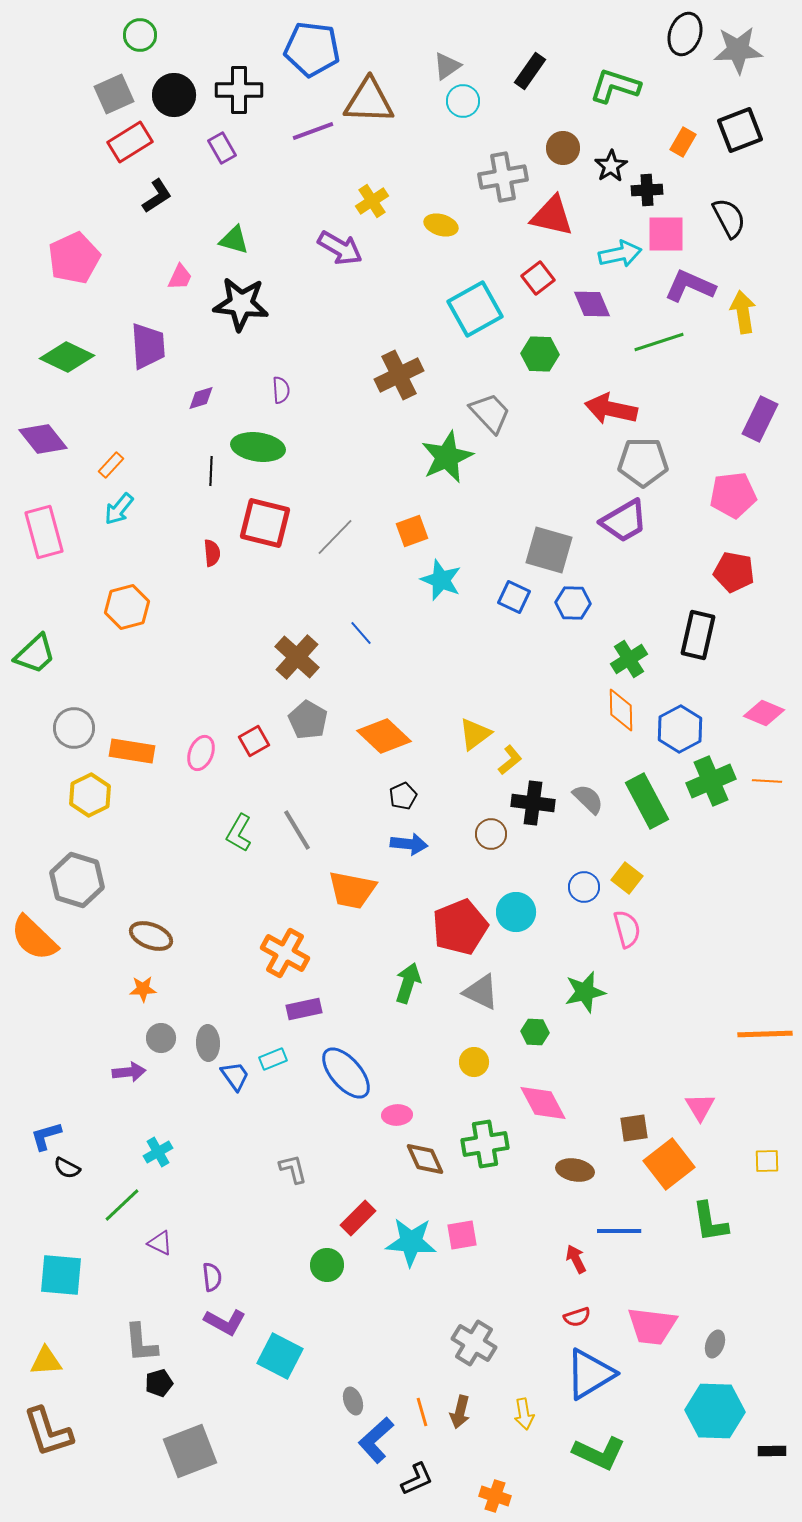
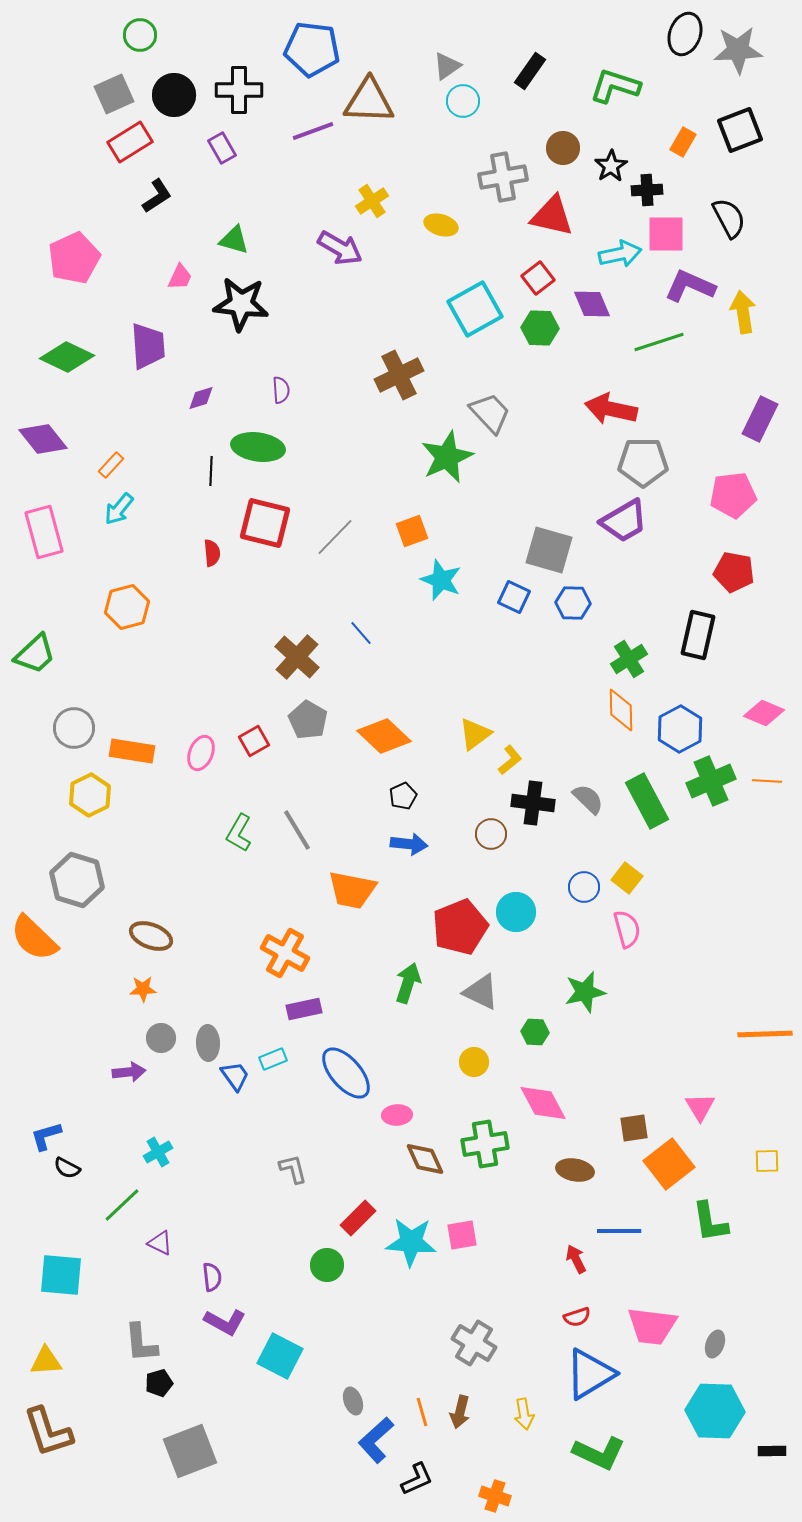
green hexagon at (540, 354): moved 26 px up
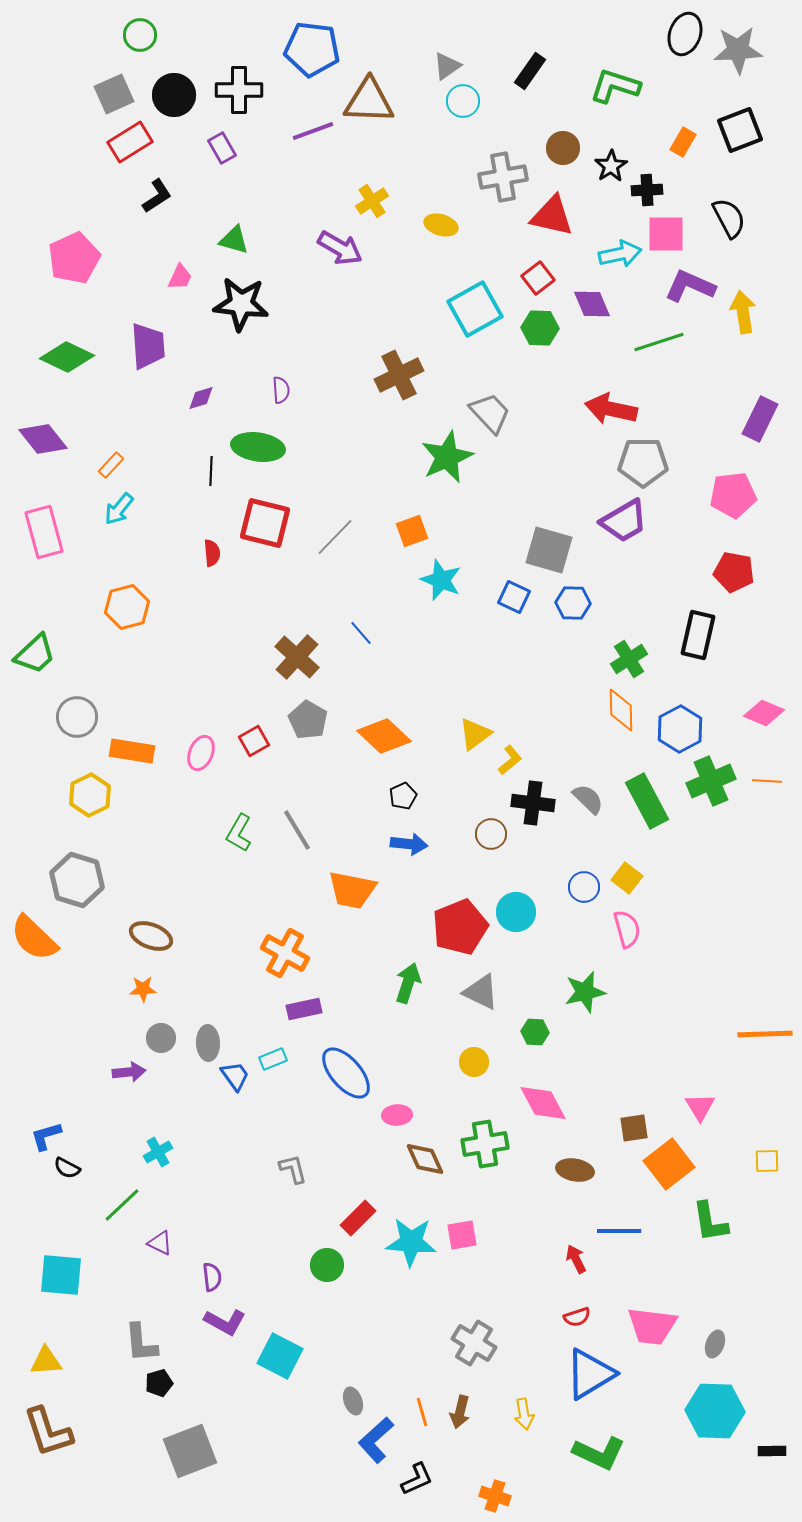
gray circle at (74, 728): moved 3 px right, 11 px up
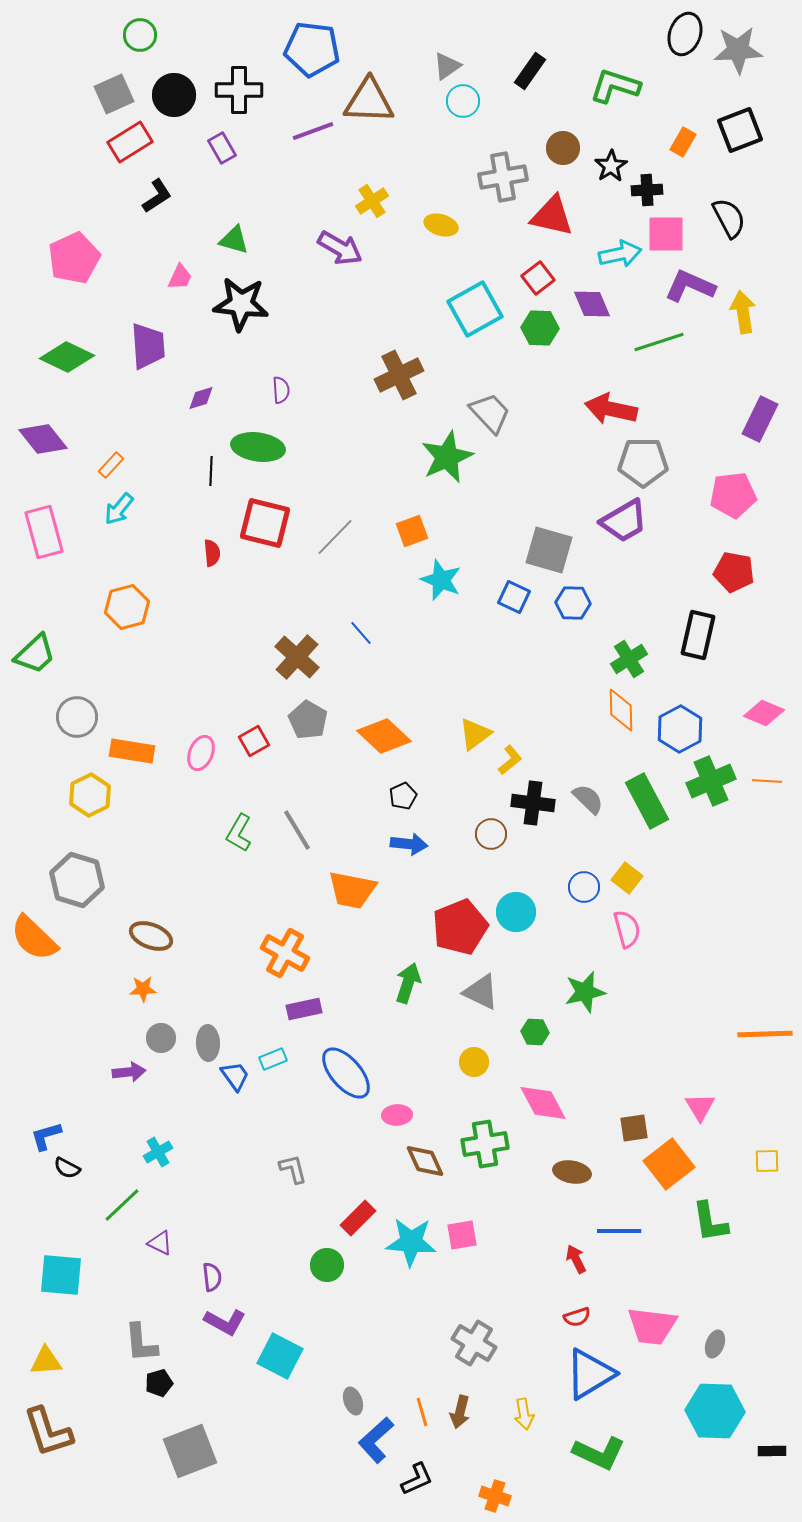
brown diamond at (425, 1159): moved 2 px down
brown ellipse at (575, 1170): moved 3 px left, 2 px down
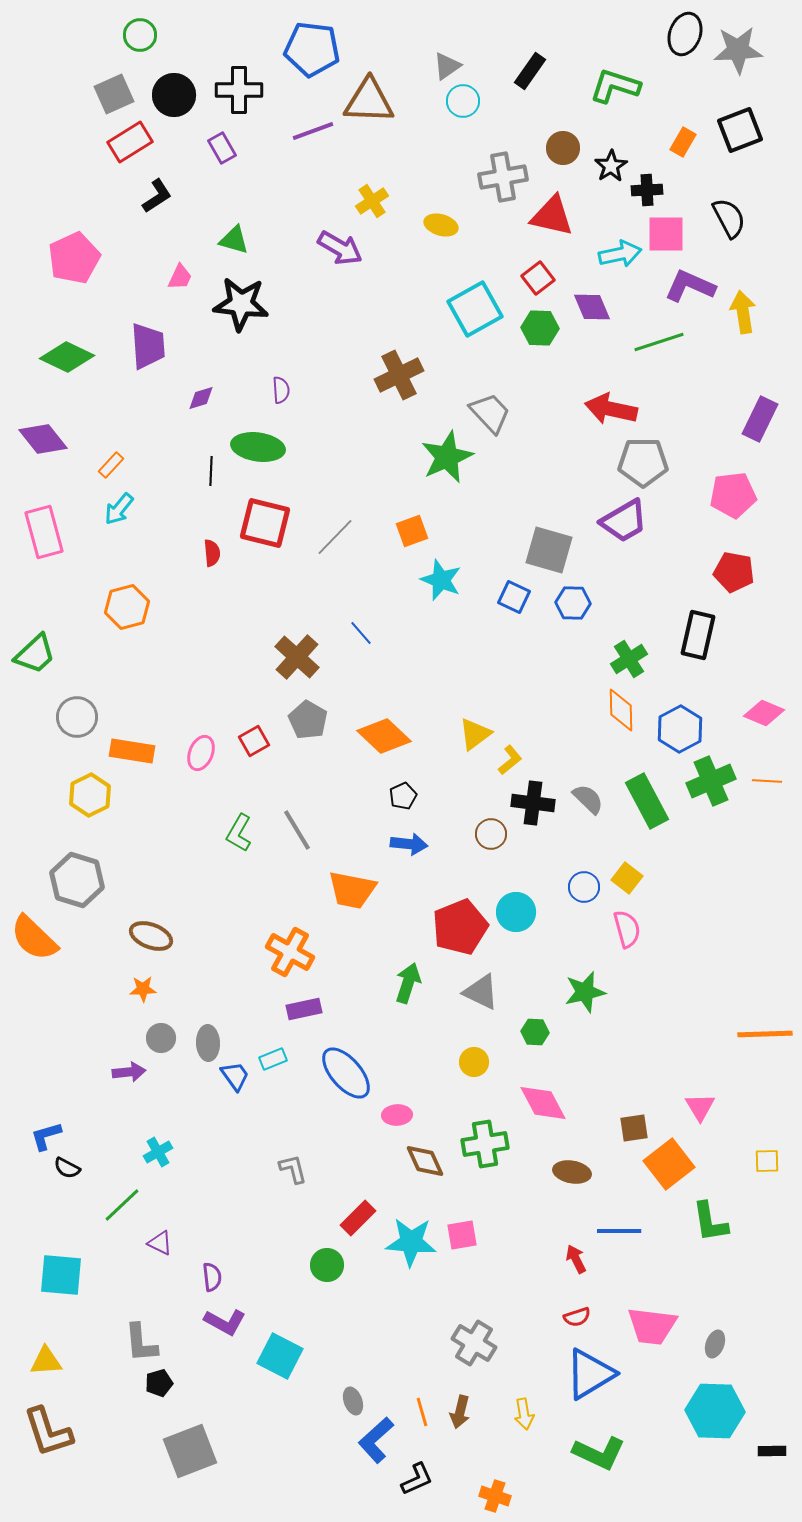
purple diamond at (592, 304): moved 3 px down
orange cross at (285, 953): moved 5 px right, 1 px up
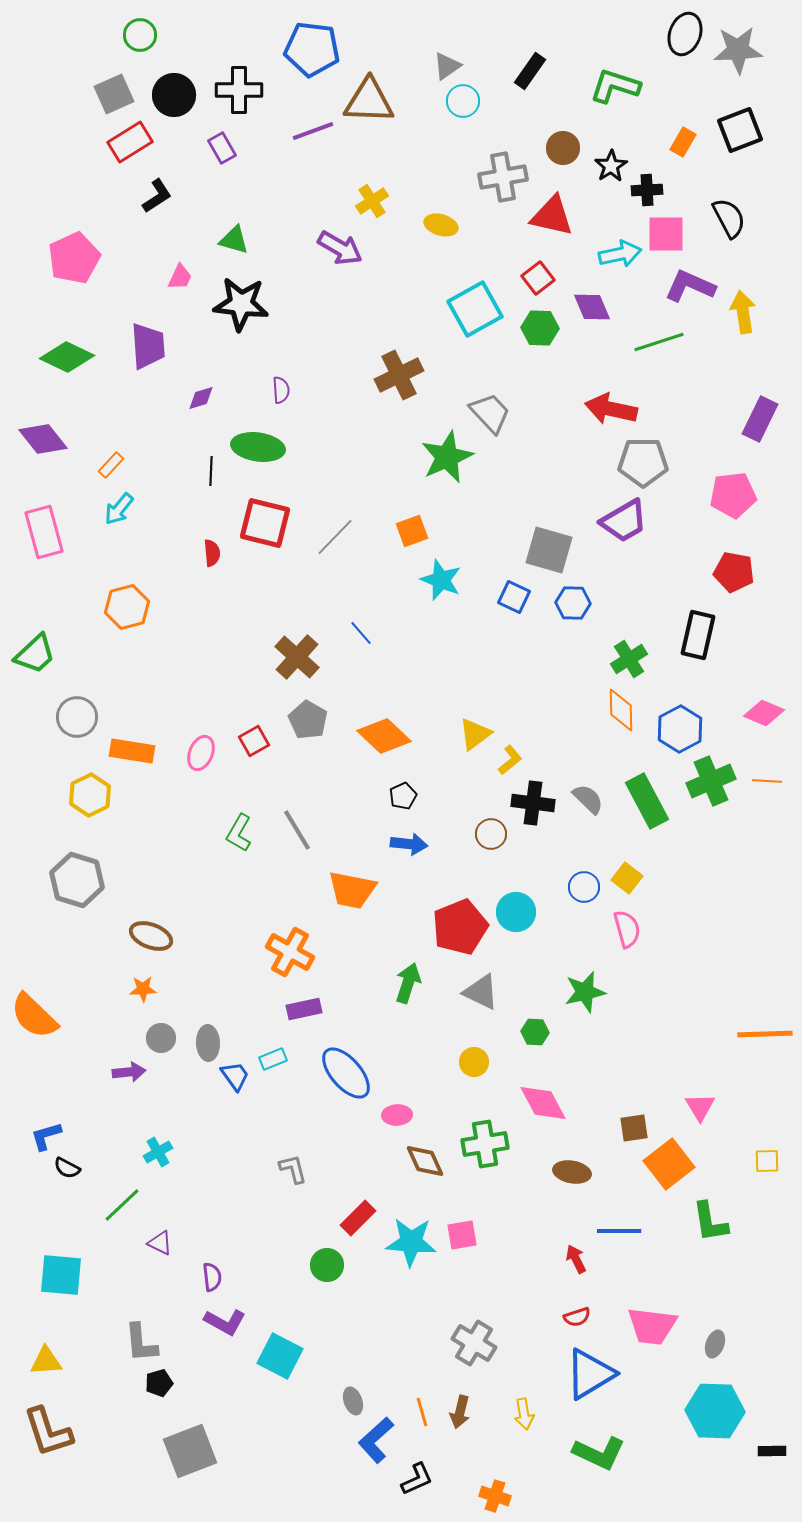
orange semicircle at (34, 938): moved 78 px down
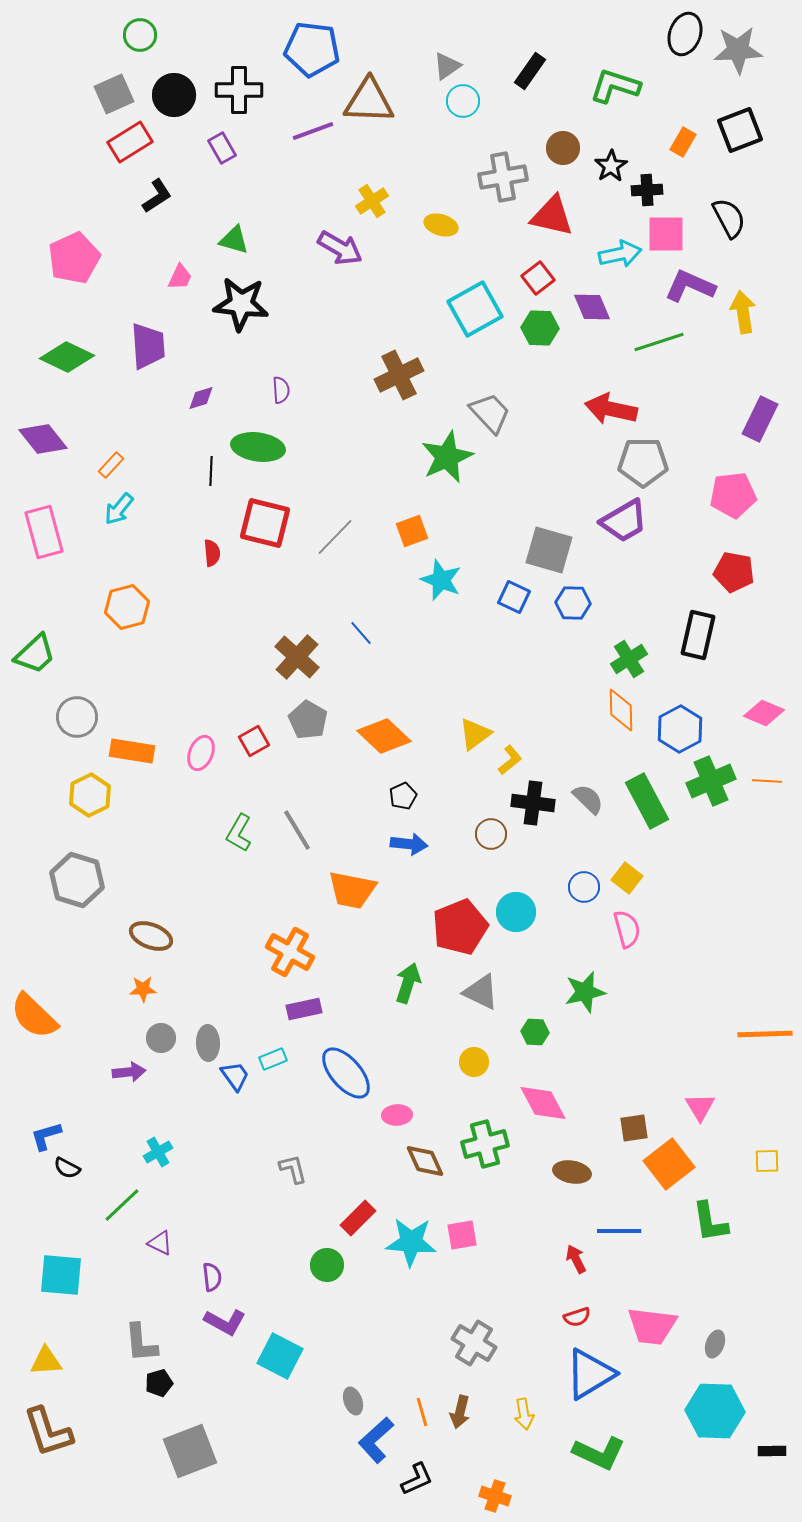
green cross at (485, 1144): rotated 6 degrees counterclockwise
